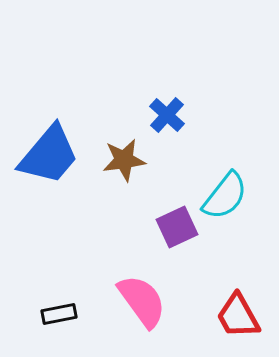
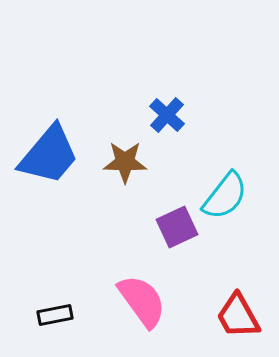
brown star: moved 1 px right, 2 px down; rotated 9 degrees clockwise
black rectangle: moved 4 px left, 1 px down
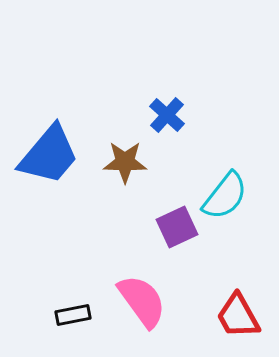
black rectangle: moved 18 px right
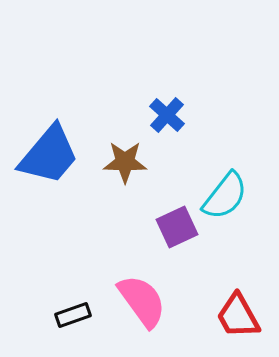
black rectangle: rotated 8 degrees counterclockwise
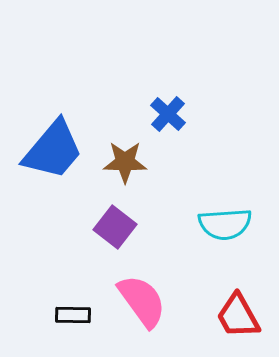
blue cross: moved 1 px right, 1 px up
blue trapezoid: moved 4 px right, 5 px up
cyan semicircle: moved 28 px down; rotated 48 degrees clockwise
purple square: moved 62 px left; rotated 27 degrees counterclockwise
black rectangle: rotated 20 degrees clockwise
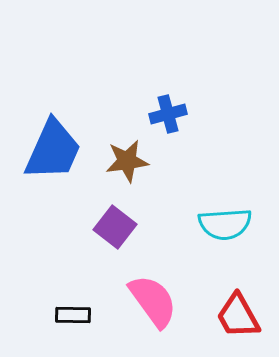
blue cross: rotated 33 degrees clockwise
blue trapezoid: rotated 16 degrees counterclockwise
brown star: moved 2 px right, 1 px up; rotated 9 degrees counterclockwise
pink semicircle: moved 11 px right
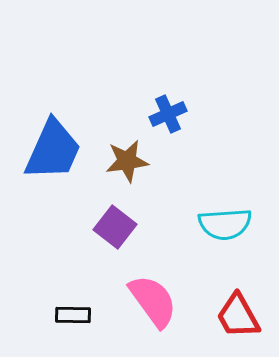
blue cross: rotated 9 degrees counterclockwise
